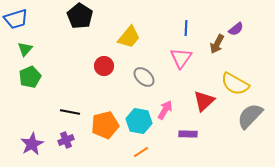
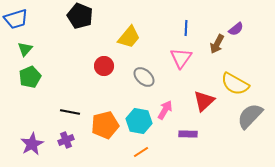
black pentagon: rotated 10 degrees counterclockwise
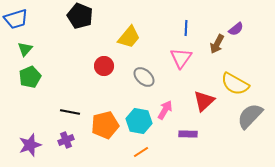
purple star: moved 2 px left, 1 px down; rotated 10 degrees clockwise
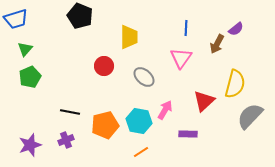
yellow trapezoid: rotated 40 degrees counterclockwise
yellow semicircle: rotated 104 degrees counterclockwise
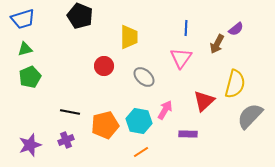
blue trapezoid: moved 7 px right
green triangle: rotated 35 degrees clockwise
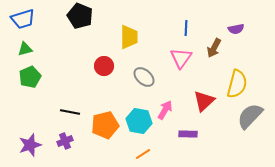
purple semicircle: rotated 28 degrees clockwise
brown arrow: moved 3 px left, 4 px down
yellow semicircle: moved 2 px right
purple cross: moved 1 px left, 1 px down
orange line: moved 2 px right, 2 px down
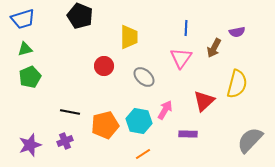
purple semicircle: moved 1 px right, 3 px down
gray semicircle: moved 24 px down
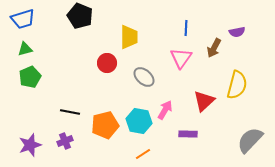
red circle: moved 3 px right, 3 px up
yellow semicircle: moved 1 px down
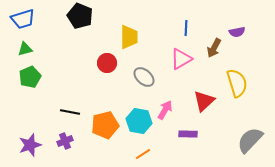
pink triangle: moved 1 px down; rotated 25 degrees clockwise
yellow semicircle: moved 2 px up; rotated 32 degrees counterclockwise
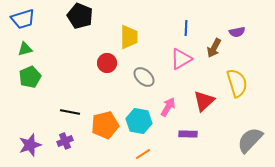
pink arrow: moved 3 px right, 3 px up
